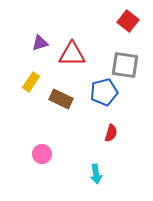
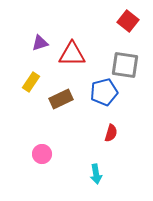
brown rectangle: rotated 50 degrees counterclockwise
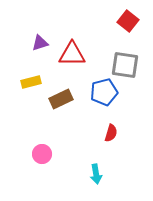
yellow rectangle: rotated 42 degrees clockwise
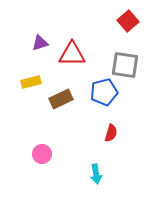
red square: rotated 10 degrees clockwise
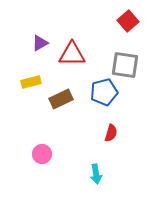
purple triangle: rotated 12 degrees counterclockwise
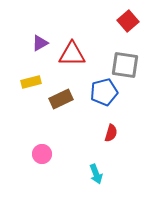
cyan arrow: rotated 12 degrees counterclockwise
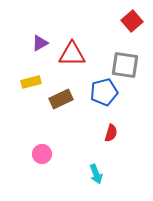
red square: moved 4 px right
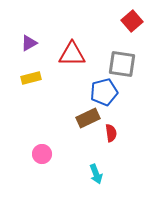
purple triangle: moved 11 px left
gray square: moved 3 px left, 1 px up
yellow rectangle: moved 4 px up
brown rectangle: moved 27 px right, 19 px down
red semicircle: rotated 24 degrees counterclockwise
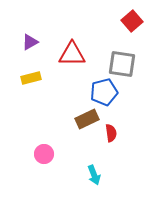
purple triangle: moved 1 px right, 1 px up
brown rectangle: moved 1 px left, 1 px down
pink circle: moved 2 px right
cyan arrow: moved 2 px left, 1 px down
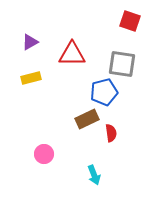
red square: moved 2 px left; rotated 30 degrees counterclockwise
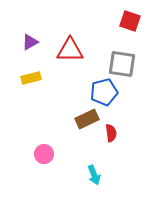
red triangle: moved 2 px left, 4 px up
